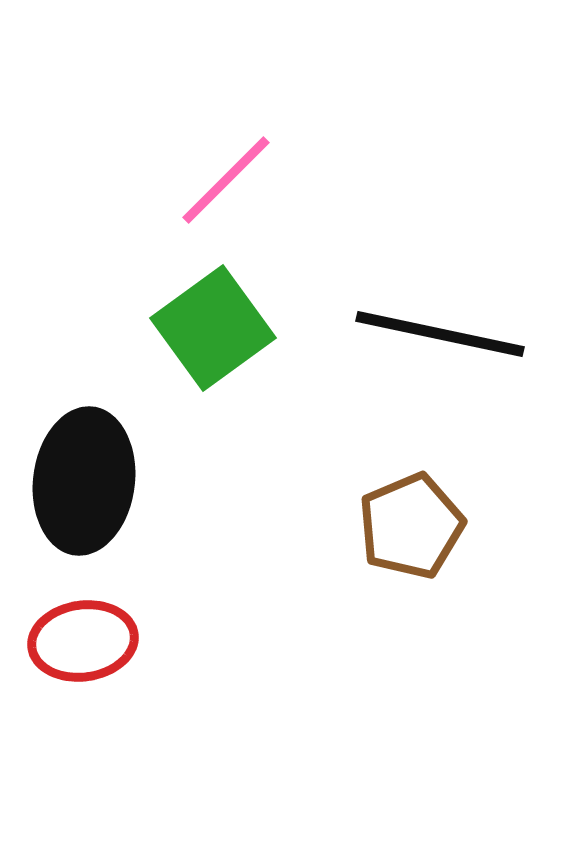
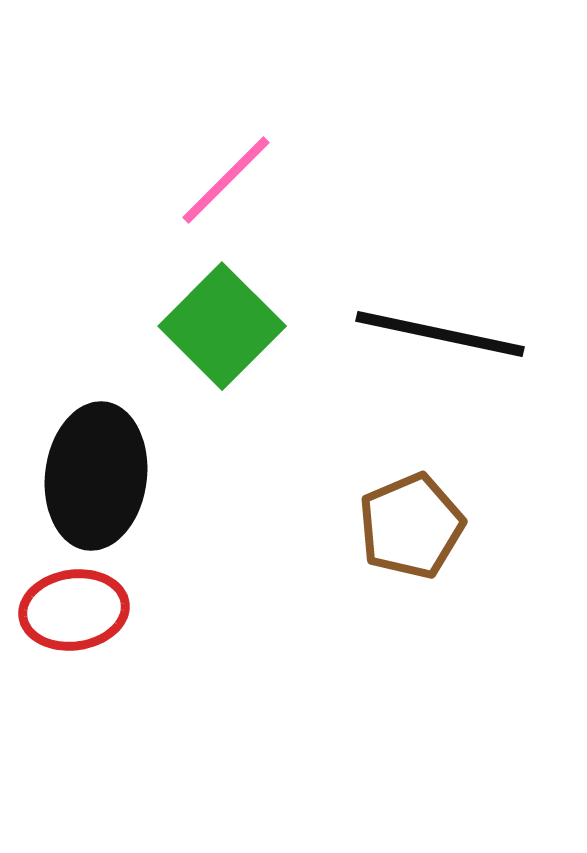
green square: moved 9 px right, 2 px up; rotated 9 degrees counterclockwise
black ellipse: moved 12 px right, 5 px up
red ellipse: moved 9 px left, 31 px up
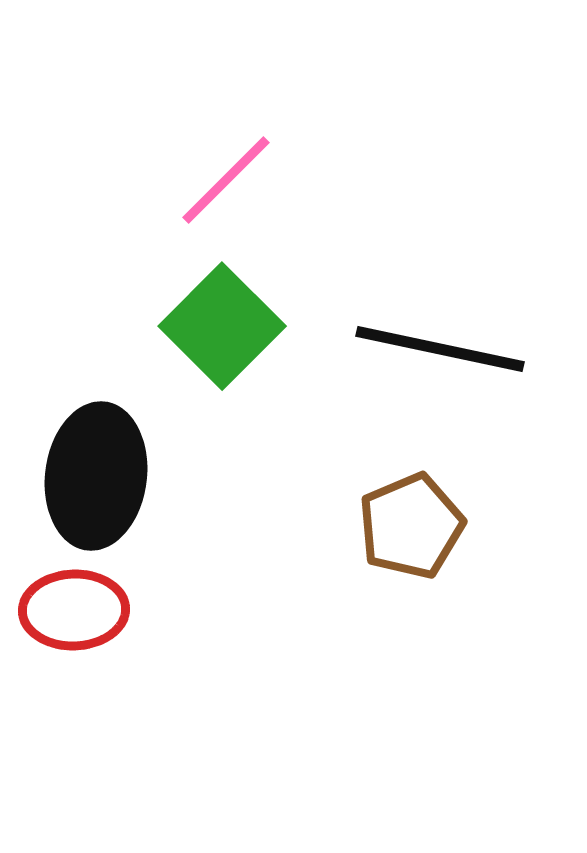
black line: moved 15 px down
red ellipse: rotated 6 degrees clockwise
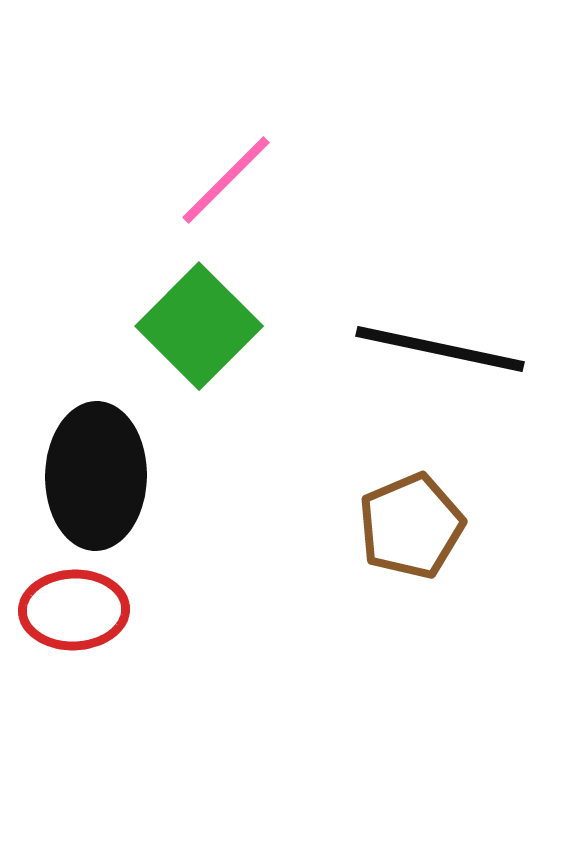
green square: moved 23 px left
black ellipse: rotated 6 degrees counterclockwise
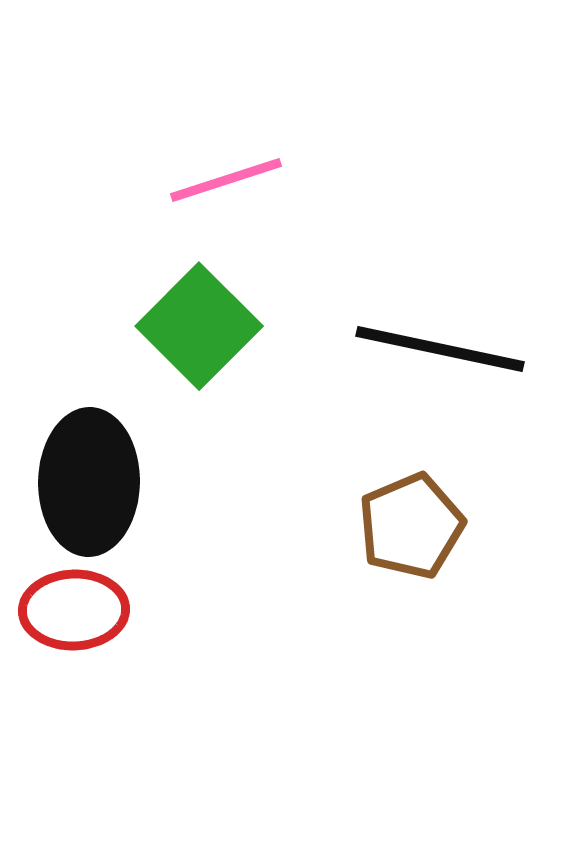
pink line: rotated 27 degrees clockwise
black ellipse: moved 7 px left, 6 px down
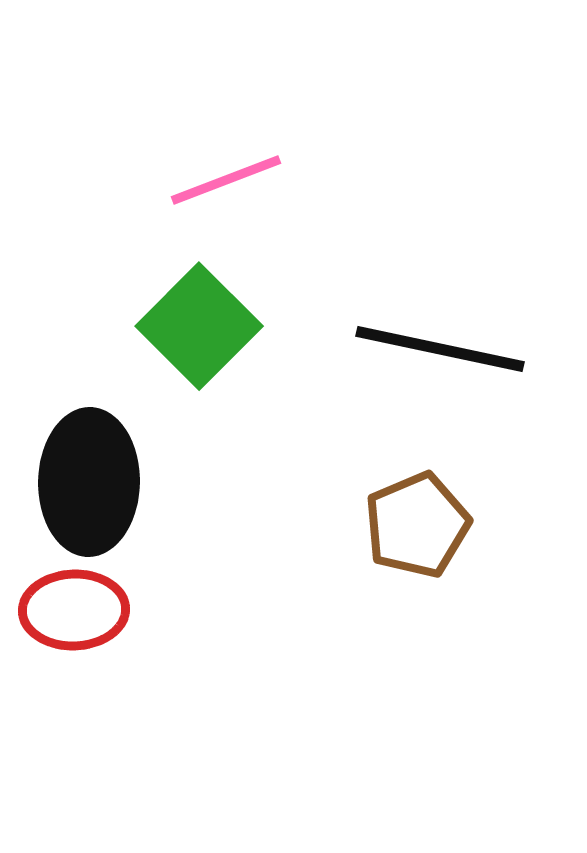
pink line: rotated 3 degrees counterclockwise
brown pentagon: moved 6 px right, 1 px up
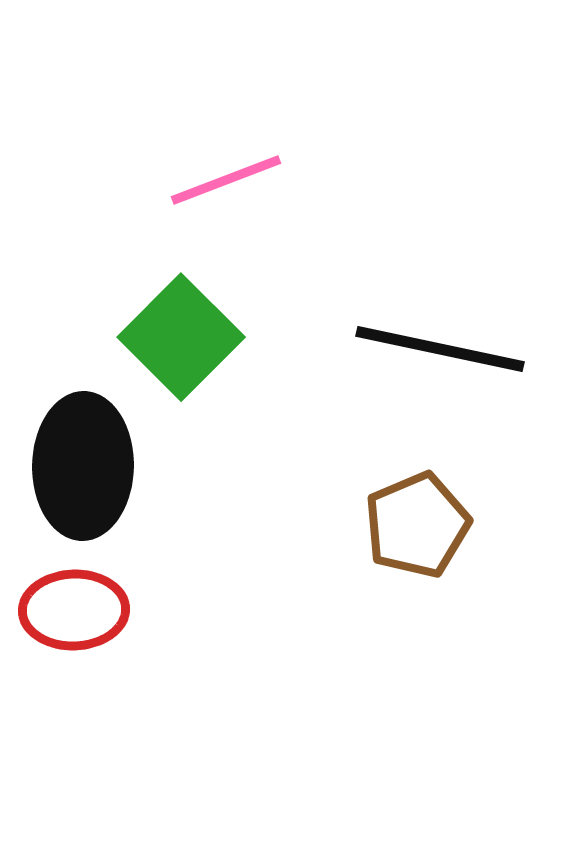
green square: moved 18 px left, 11 px down
black ellipse: moved 6 px left, 16 px up
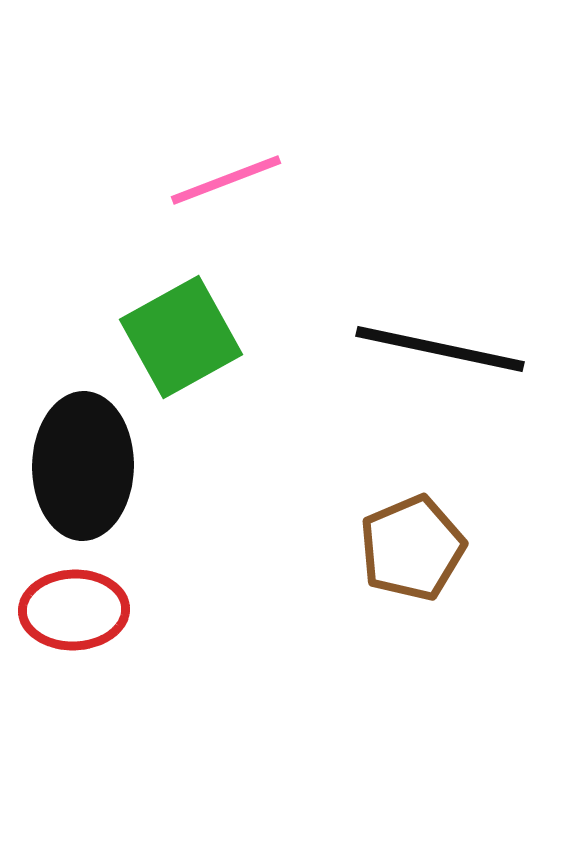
green square: rotated 16 degrees clockwise
brown pentagon: moved 5 px left, 23 px down
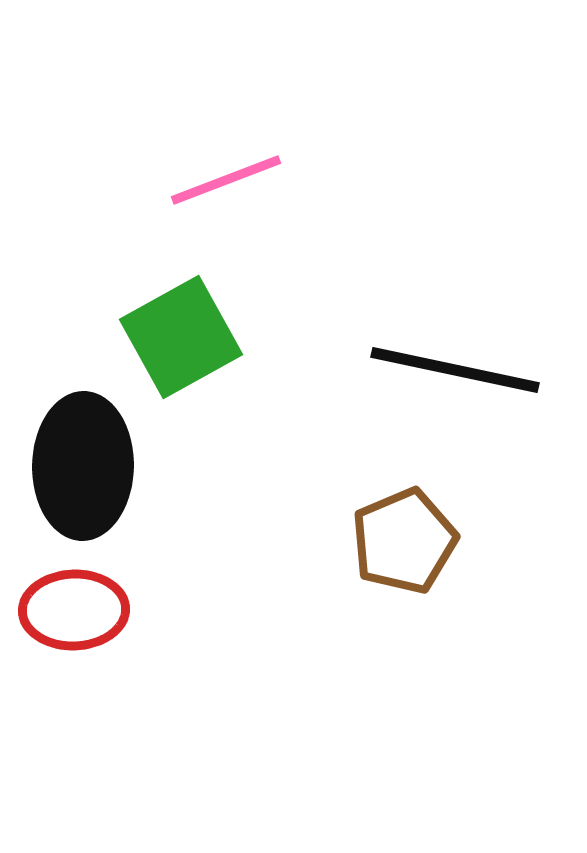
black line: moved 15 px right, 21 px down
brown pentagon: moved 8 px left, 7 px up
